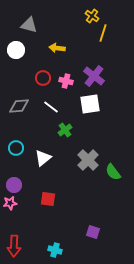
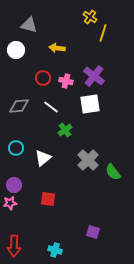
yellow cross: moved 2 px left, 1 px down
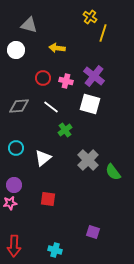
white square: rotated 25 degrees clockwise
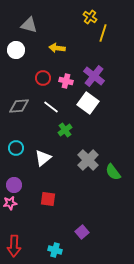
white square: moved 2 px left, 1 px up; rotated 20 degrees clockwise
purple square: moved 11 px left; rotated 32 degrees clockwise
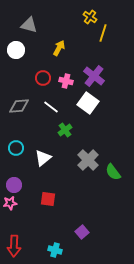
yellow arrow: moved 2 px right; rotated 112 degrees clockwise
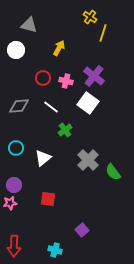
purple square: moved 2 px up
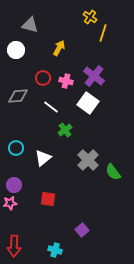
gray triangle: moved 1 px right
gray diamond: moved 1 px left, 10 px up
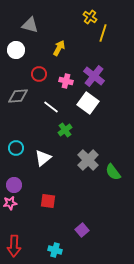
red circle: moved 4 px left, 4 px up
red square: moved 2 px down
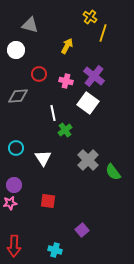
yellow arrow: moved 8 px right, 2 px up
white line: moved 2 px right, 6 px down; rotated 42 degrees clockwise
white triangle: rotated 24 degrees counterclockwise
